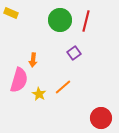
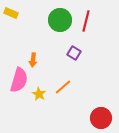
purple square: rotated 24 degrees counterclockwise
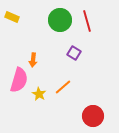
yellow rectangle: moved 1 px right, 4 px down
red line: moved 1 px right; rotated 30 degrees counterclockwise
red circle: moved 8 px left, 2 px up
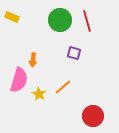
purple square: rotated 16 degrees counterclockwise
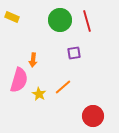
purple square: rotated 24 degrees counterclockwise
